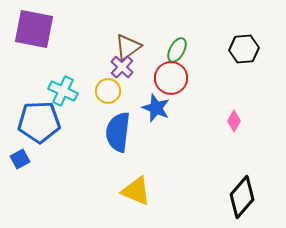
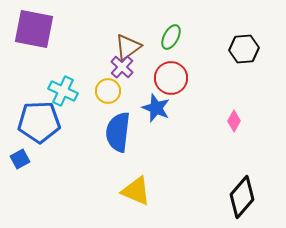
green ellipse: moved 6 px left, 13 px up
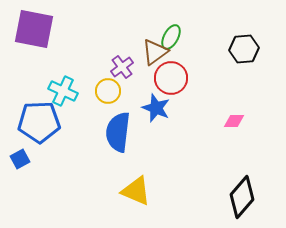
brown triangle: moved 27 px right, 5 px down
purple cross: rotated 10 degrees clockwise
pink diamond: rotated 60 degrees clockwise
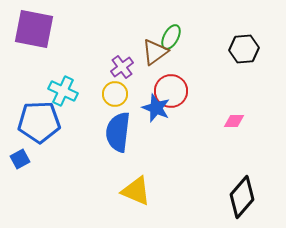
red circle: moved 13 px down
yellow circle: moved 7 px right, 3 px down
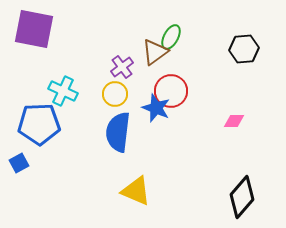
blue pentagon: moved 2 px down
blue square: moved 1 px left, 4 px down
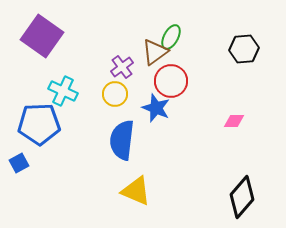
purple square: moved 8 px right, 7 px down; rotated 24 degrees clockwise
red circle: moved 10 px up
blue semicircle: moved 4 px right, 8 px down
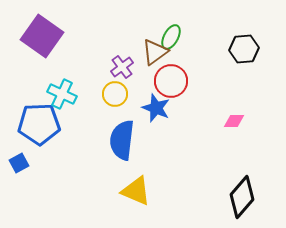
cyan cross: moved 1 px left, 3 px down
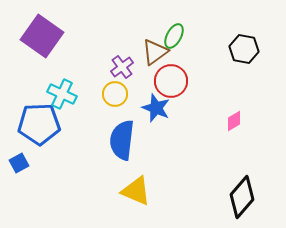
green ellipse: moved 3 px right, 1 px up
black hexagon: rotated 16 degrees clockwise
pink diamond: rotated 30 degrees counterclockwise
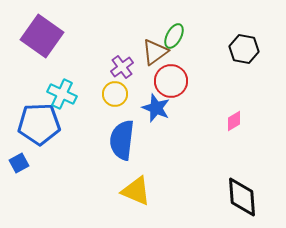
black diamond: rotated 45 degrees counterclockwise
